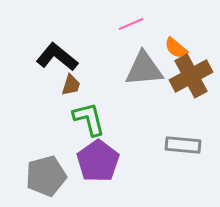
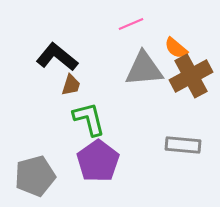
gray pentagon: moved 11 px left
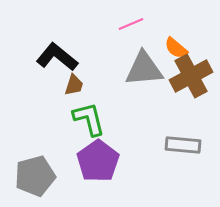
brown trapezoid: moved 3 px right
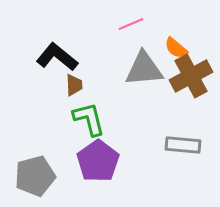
brown trapezoid: rotated 20 degrees counterclockwise
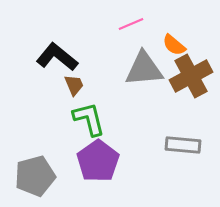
orange semicircle: moved 2 px left, 3 px up
brown trapezoid: rotated 20 degrees counterclockwise
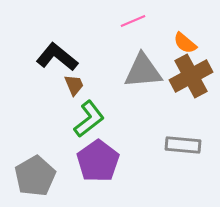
pink line: moved 2 px right, 3 px up
orange semicircle: moved 11 px right, 2 px up
gray triangle: moved 1 px left, 2 px down
green L-shape: rotated 66 degrees clockwise
gray pentagon: rotated 15 degrees counterclockwise
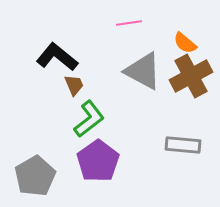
pink line: moved 4 px left, 2 px down; rotated 15 degrees clockwise
gray triangle: rotated 33 degrees clockwise
